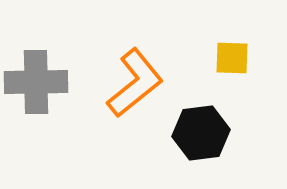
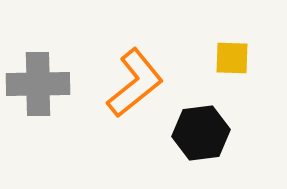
gray cross: moved 2 px right, 2 px down
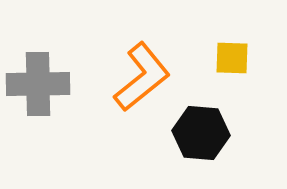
orange L-shape: moved 7 px right, 6 px up
black hexagon: rotated 12 degrees clockwise
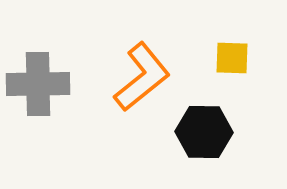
black hexagon: moved 3 px right, 1 px up; rotated 4 degrees counterclockwise
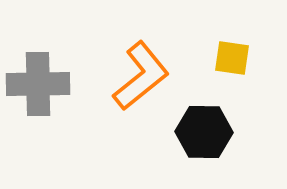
yellow square: rotated 6 degrees clockwise
orange L-shape: moved 1 px left, 1 px up
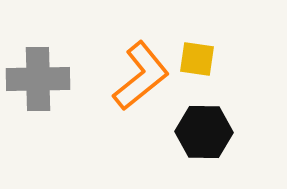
yellow square: moved 35 px left, 1 px down
gray cross: moved 5 px up
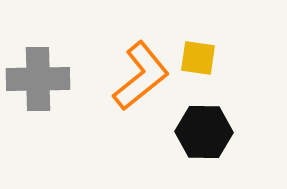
yellow square: moved 1 px right, 1 px up
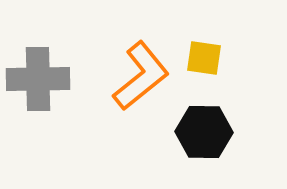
yellow square: moved 6 px right
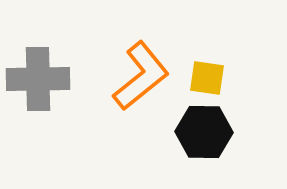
yellow square: moved 3 px right, 20 px down
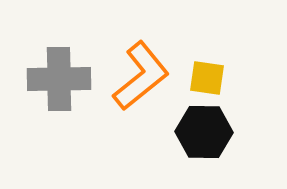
gray cross: moved 21 px right
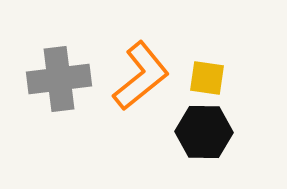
gray cross: rotated 6 degrees counterclockwise
